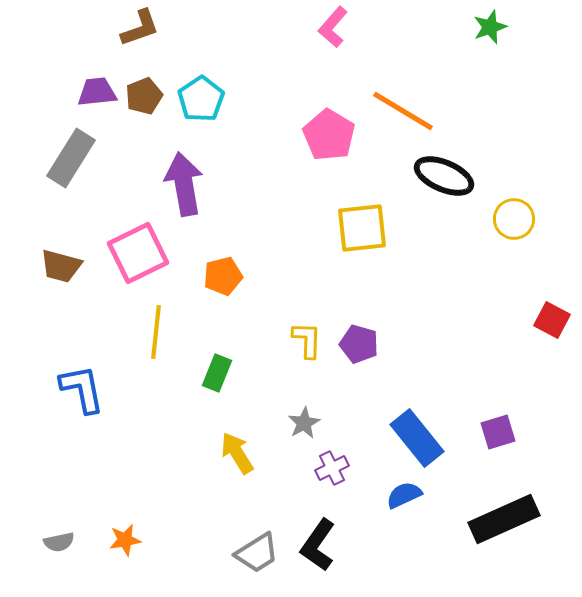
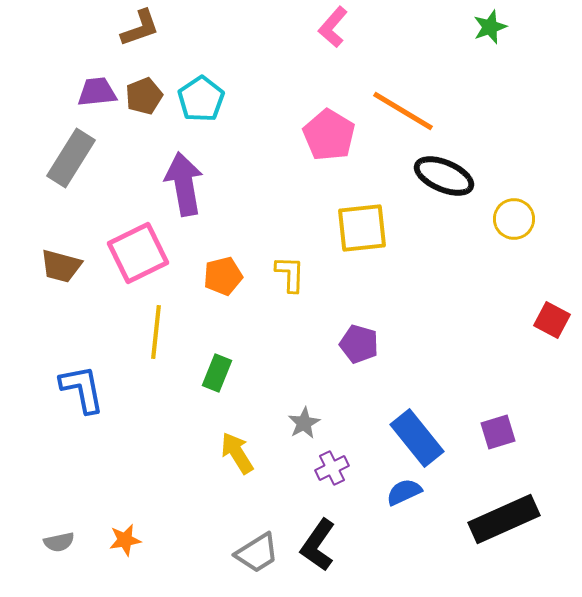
yellow L-shape: moved 17 px left, 66 px up
blue semicircle: moved 3 px up
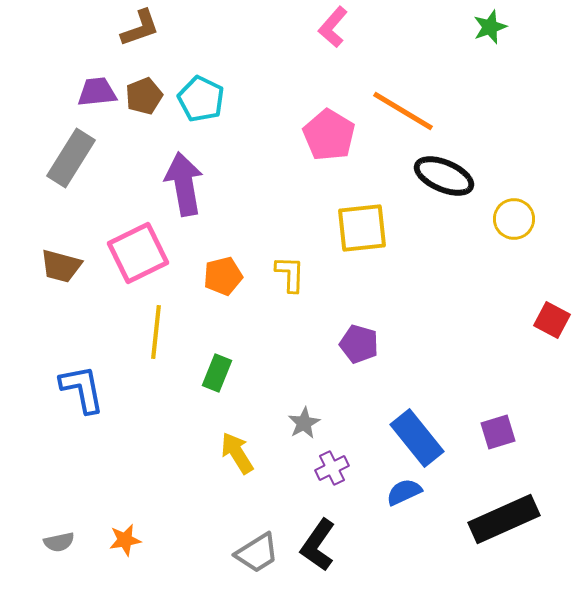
cyan pentagon: rotated 12 degrees counterclockwise
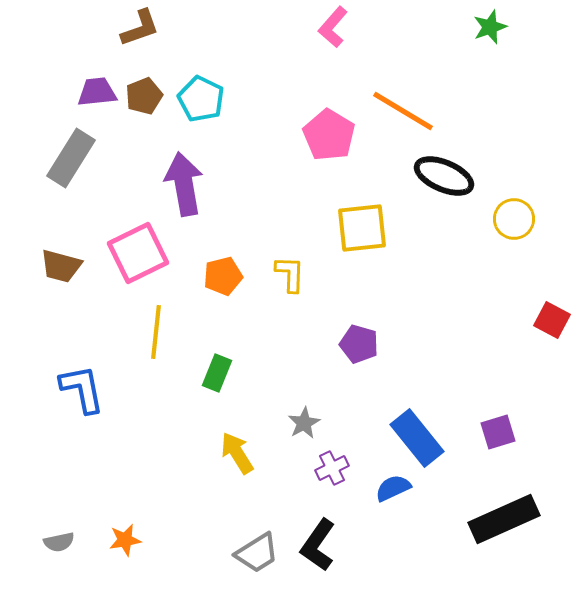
blue semicircle: moved 11 px left, 4 px up
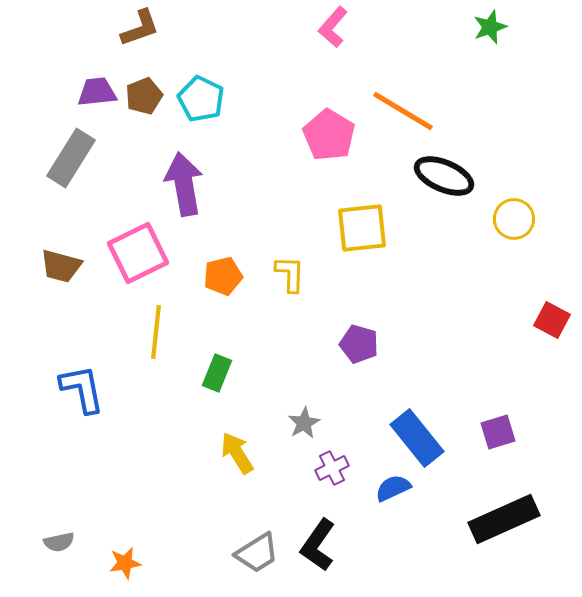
orange star: moved 23 px down
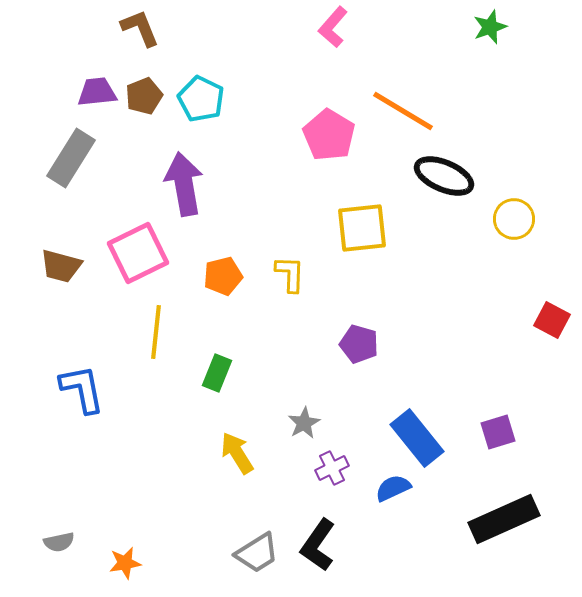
brown L-shape: rotated 93 degrees counterclockwise
